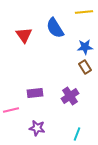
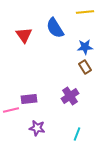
yellow line: moved 1 px right
purple rectangle: moved 6 px left, 6 px down
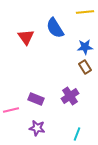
red triangle: moved 2 px right, 2 px down
purple rectangle: moved 7 px right; rotated 28 degrees clockwise
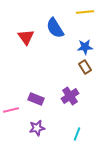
purple star: rotated 21 degrees counterclockwise
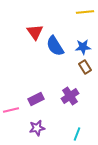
blue semicircle: moved 18 px down
red triangle: moved 9 px right, 5 px up
blue star: moved 2 px left
purple rectangle: rotated 49 degrees counterclockwise
